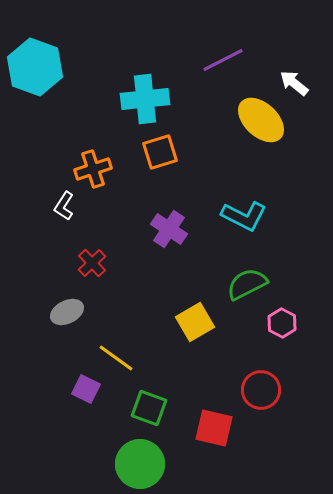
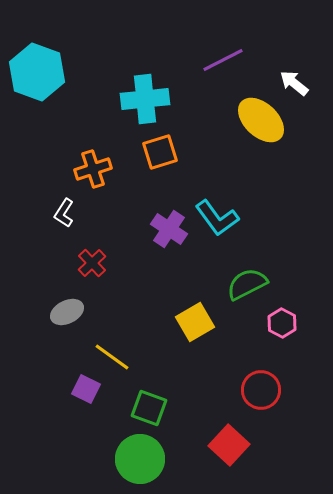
cyan hexagon: moved 2 px right, 5 px down
white L-shape: moved 7 px down
cyan L-shape: moved 27 px left, 2 px down; rotated 27 degrees clockwise
yellow line: moved 4 px left, 1 px up
red square: moved 15 px right, 17 px down; rotated 30 degrees clockwise
green circle: moved 5 px up
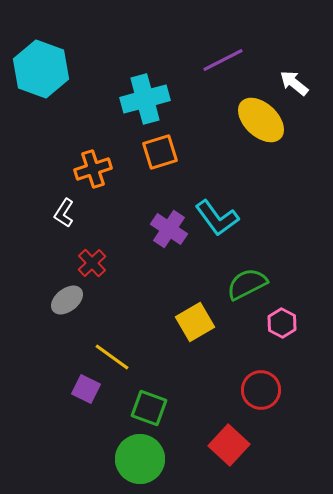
cyan hexagon: moved 4 px right, 3 px up
cyan cross: rotated 9 degrees counterclockwise
gray ellipse: moved 12 px up; rotated 12 degrees counterclockwise
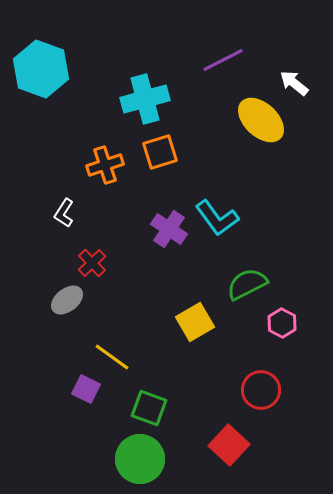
orange cross: moved 12 px right, 4 px up
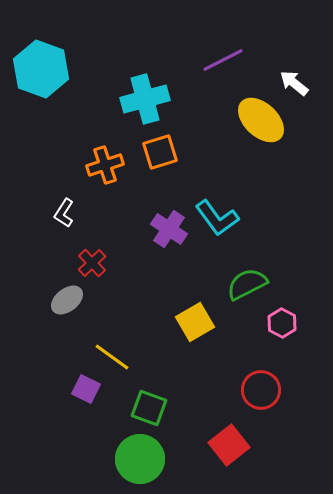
red square: rotated 9 degrees clockwise
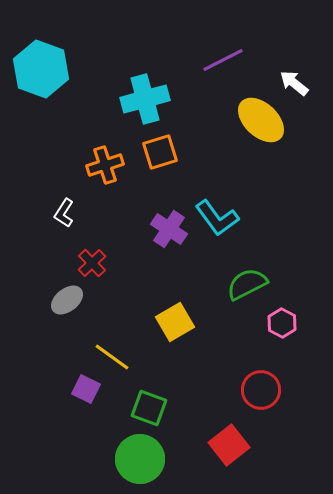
yellow square: moved 20 px left
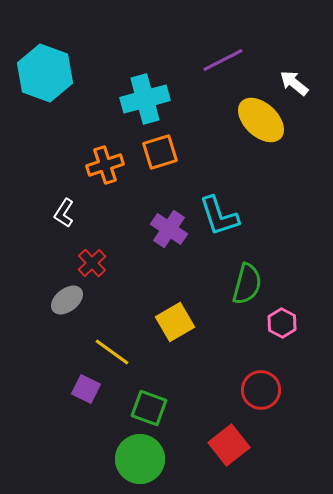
cyan hexagon: moved 4 px right, 4 px down
cyan L-shape: moved 2 px right, 2 px up; rotated 18 degrees clockwise
green semicircle: rotated 132 degrees clockwise
yellow line: moved 5 px up
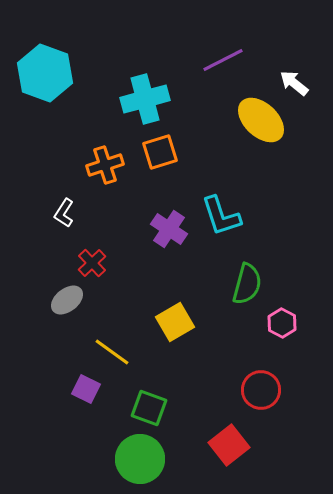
cyan L-shape: moved 2 px right
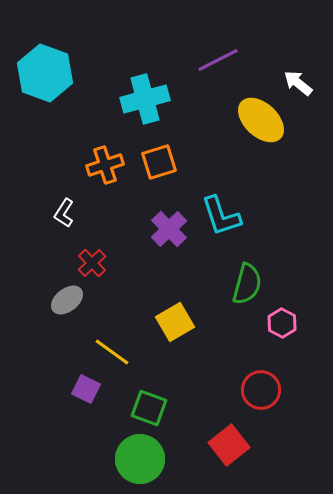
purple line: moved 5 px left
white arrow: moved 4 px right
orange square: moved 1 px left, 10 px down
purple cross: rotated 12 degrees clockwise
